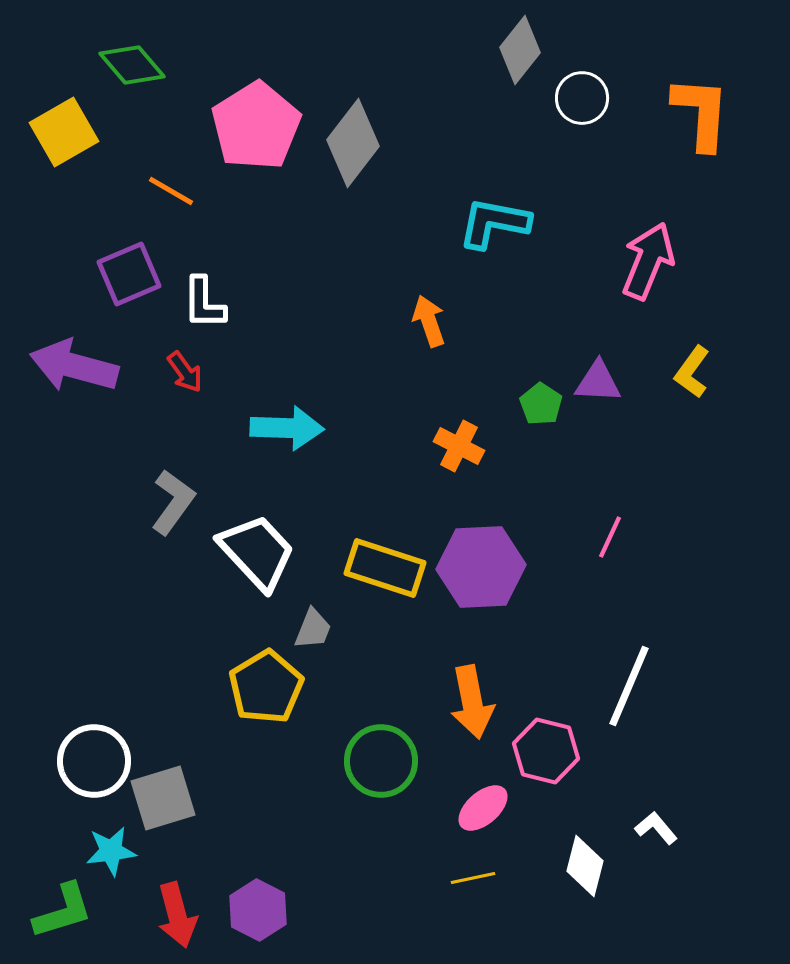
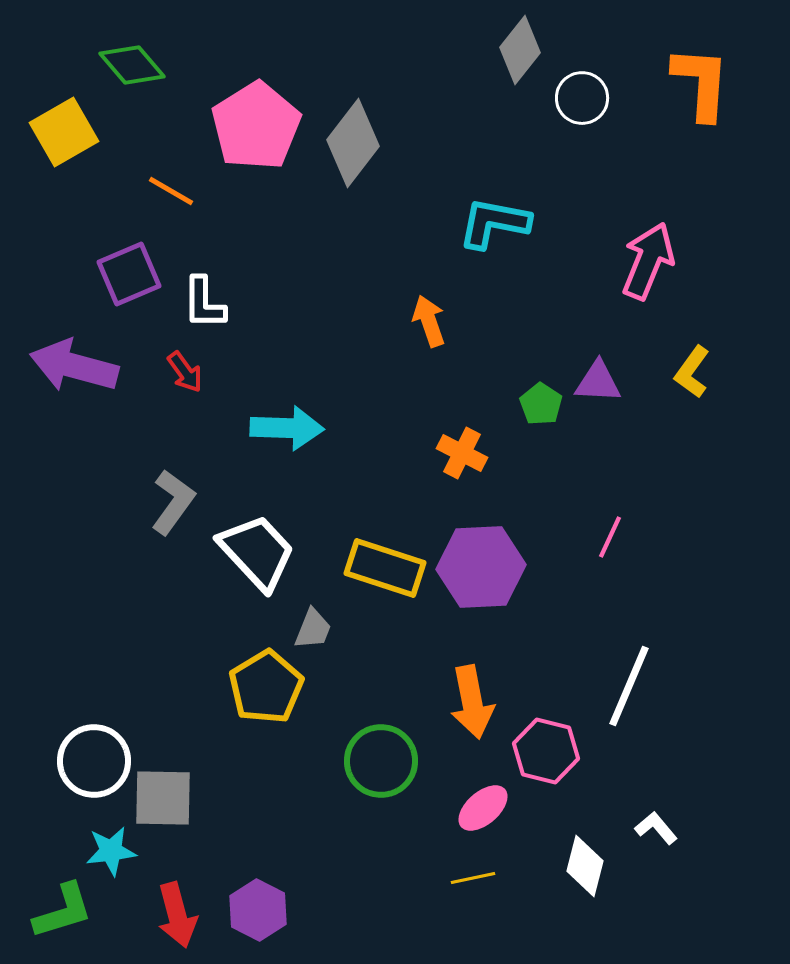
orange L-shape at (701, 113): moved 30 px up
orange cross at (459, 446): moved 3 px right, 7 px down
gray square at (163, 798): rotated 18 degrees clockwise
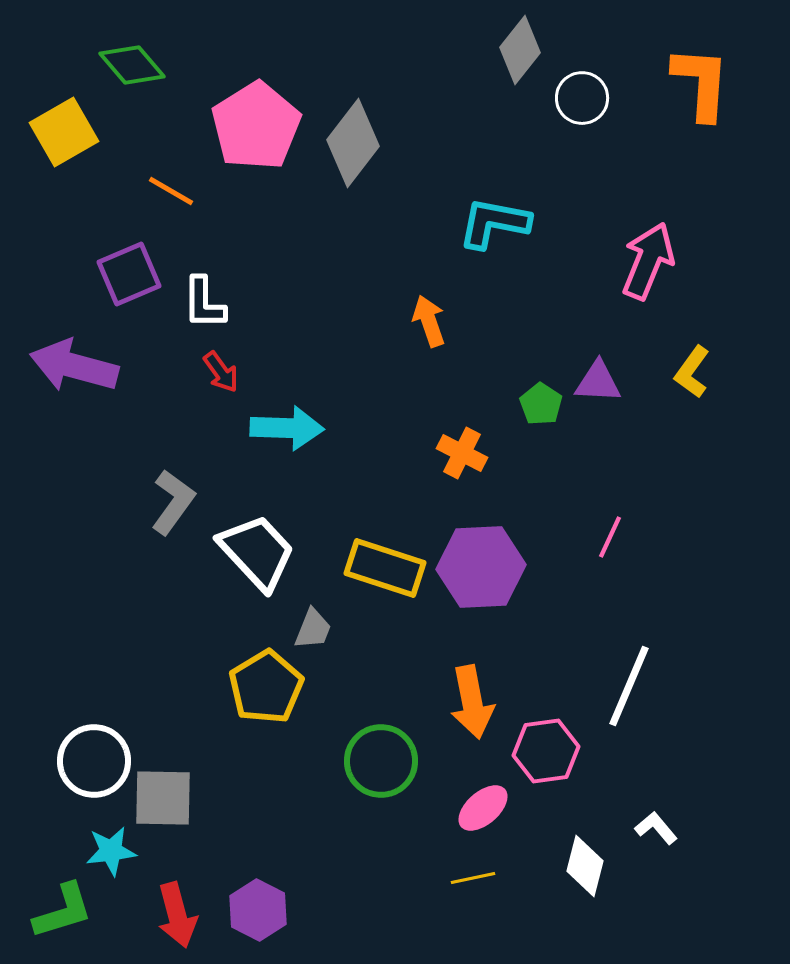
red arrow at (185, 372): moved 36 px right
pink hexagon at (546, 751): rotated 22 degrees counterclockwise
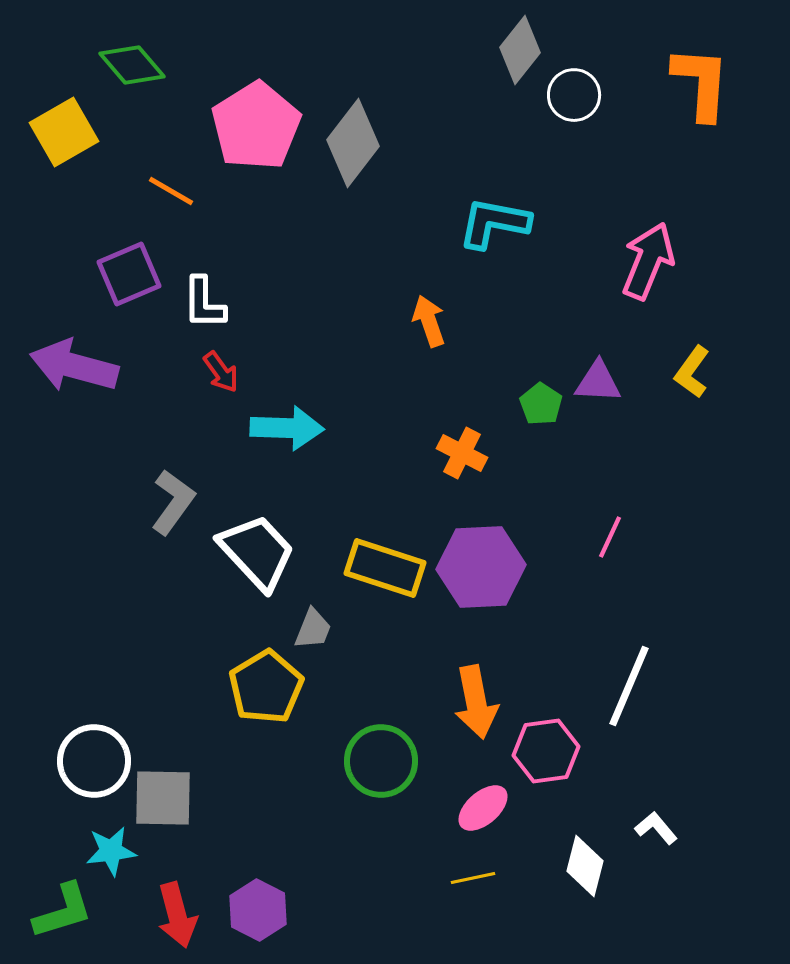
white circle at (582, 98): moved 8 px left, 3 px up
orange arrow at (472, 702): moved 4 px right
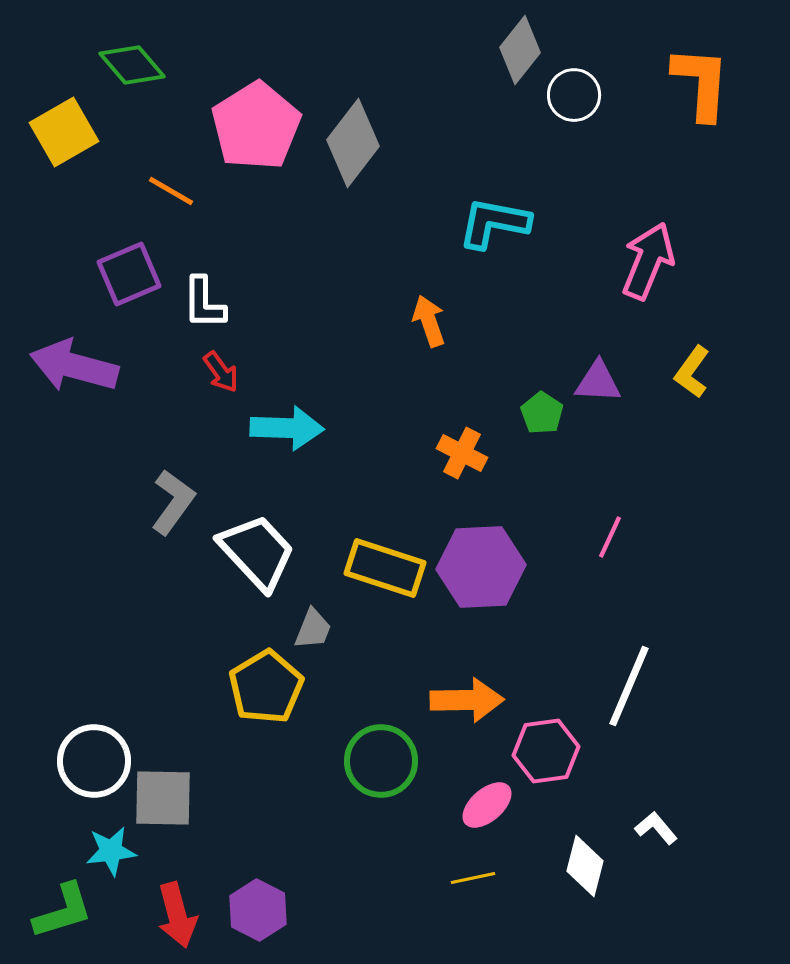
green pentagon at (541, 404): moved 1 px right, 9 px down
orange arrow at (476, 702): moved 9 px left, 2 px up; rotated 80 degrees counterclockwise
pink ellipse at (483, 808): moved 4 px right, 3 px up
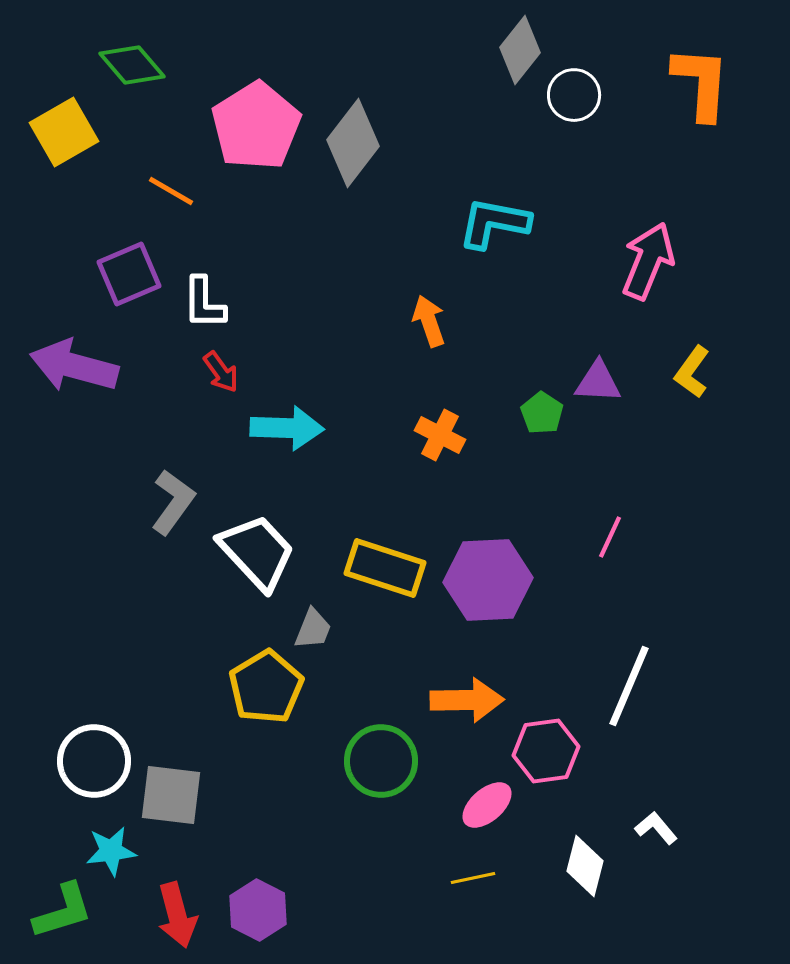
orange cross at (462, 453): moved 22 px left, 18 px up
purple hexagon at (481, 567): moved 7 px right, 13 px down
gray square at (163, 798): moved 8 px right, 3 px up; rotated 6 degrees clockwise
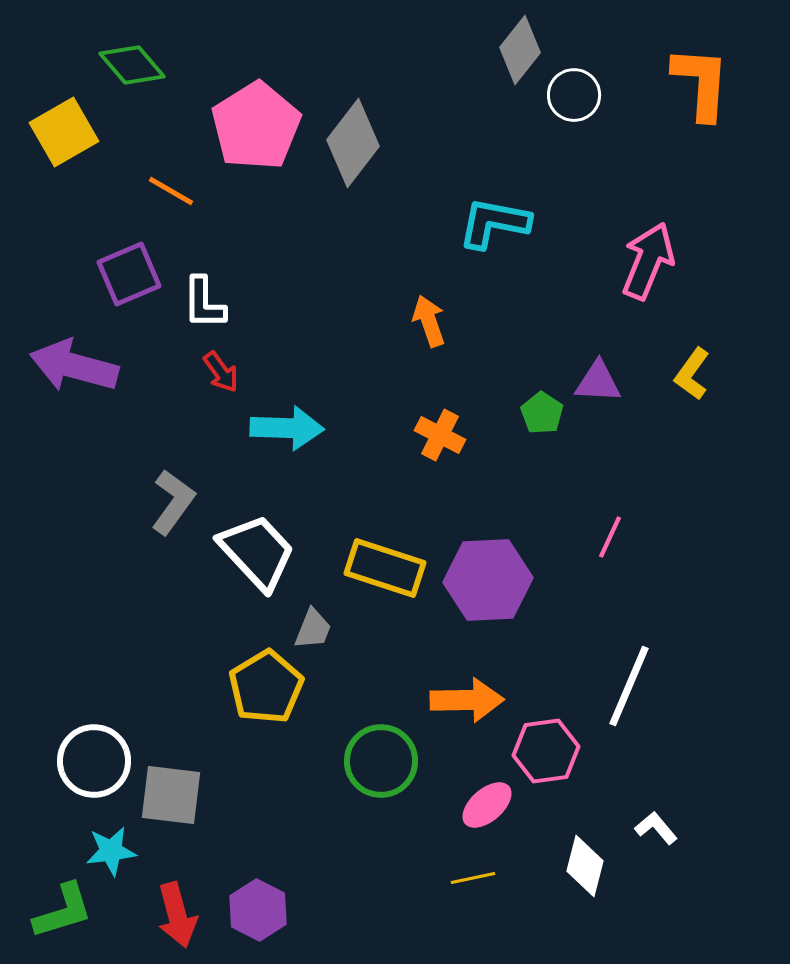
yellow L-shape at (692, 372): moved 2 px down
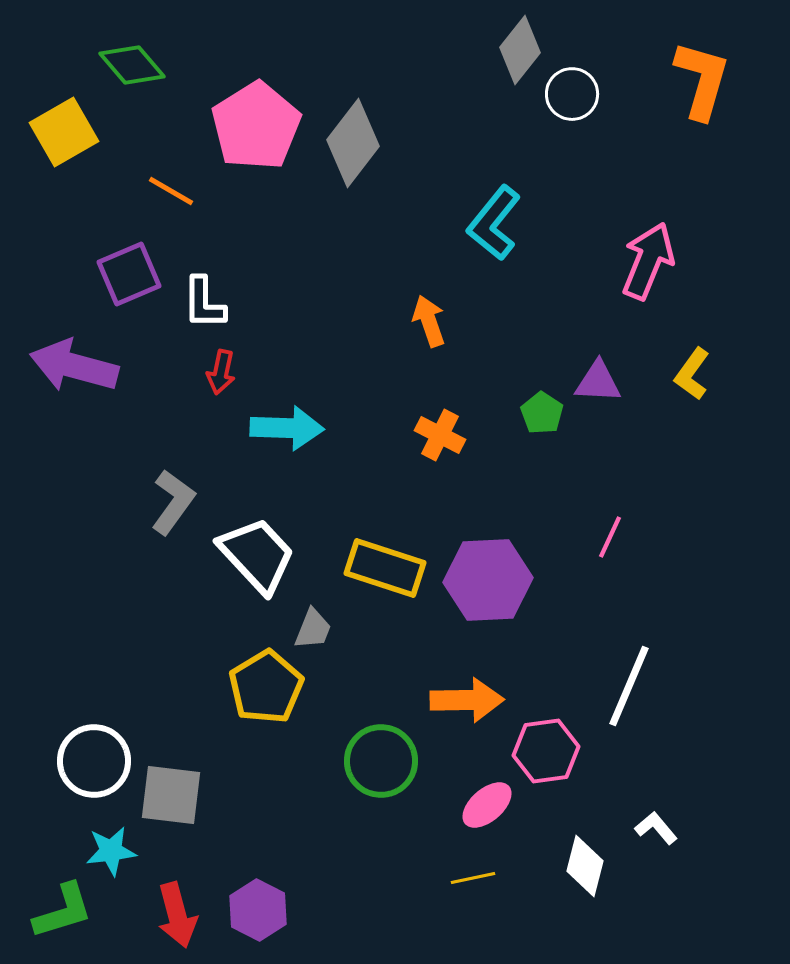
orange L-shape at (701, 83): moved 1 px right, 3 px up; rotated 12 degrees clockwise
white circle at (574, 95): moved 2 px left, 1 px up
cyan L-shape at (494, 223): rotated 62 degrees counterclockwise
red arrow at (221, 372): rotated 48 degrees clockwise
white trapezoid at (257, 552): moved 3 px down
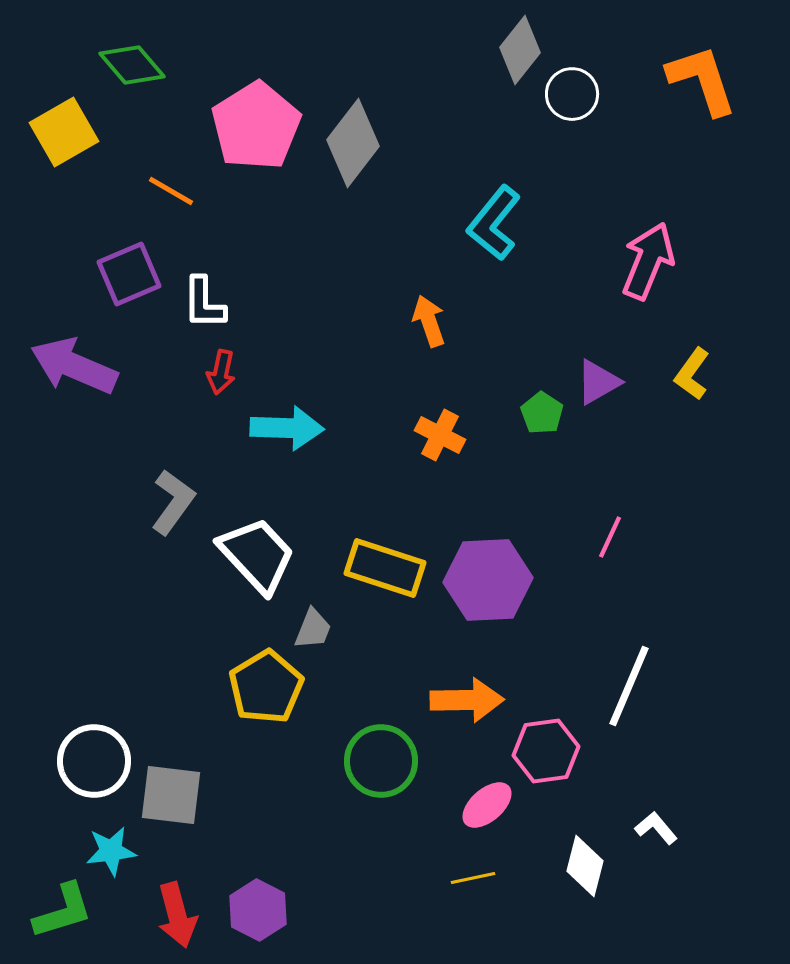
orange L-shape at (702, 80): rotated 34 degrees counterclockwise
purple arrow at (74, 366): rotated 8 degrees clockwise
purple triangle at (598, 382): rotated 33 degrees counterclockwise
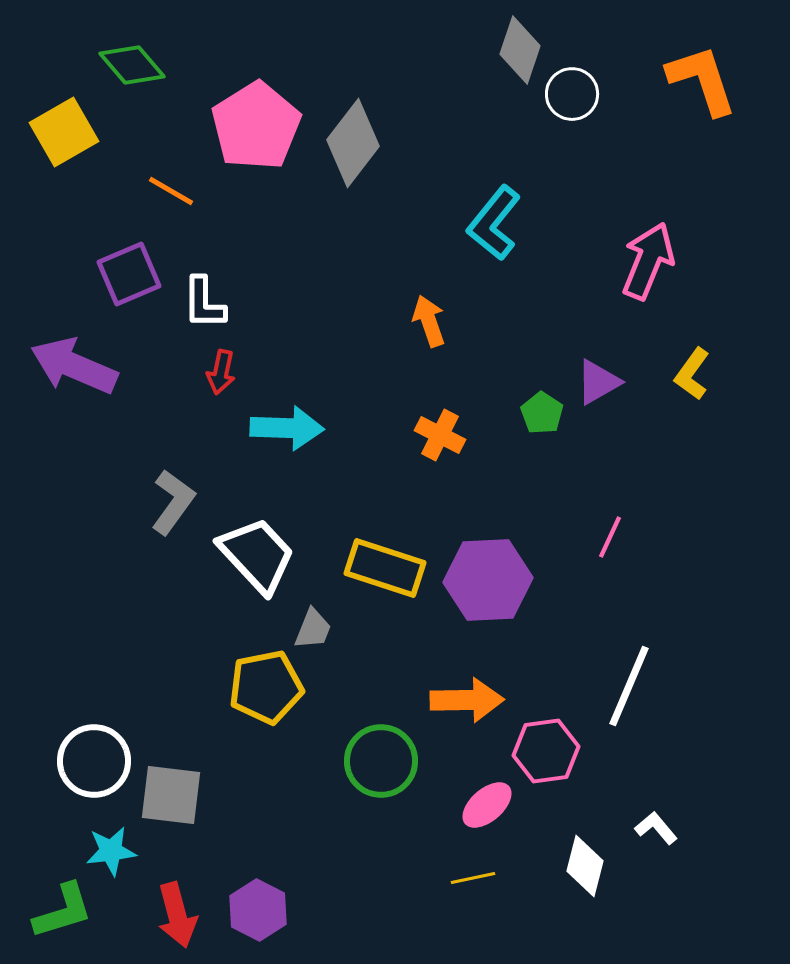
gray diamond at (520, 50): rotated 20 degrees counterclockwise
yellow pentagon at (266, 687): rotated 20 degrees clockwise
